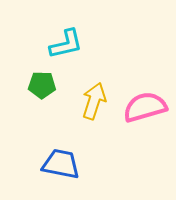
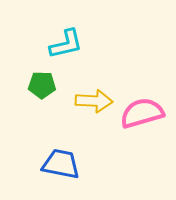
yellow arrow: rotated 75 degrees clockwise
pink semicircle: moved 3 px left, 6 px down
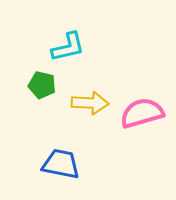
cyan L-shape: moved 2 px right, 3 px down
green pentagon: rotated 12 degrees clockwise
yellow arrow: moved 4 px left, 2 px down
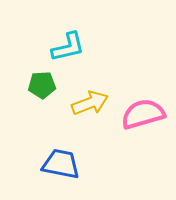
green pentagon: rotated 16 degrees counterclockwise
yellow arrow: rotated 24 degrees counterclockwise
pink semicircle: moved 1 px right, 1 px down
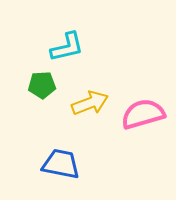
cyan L-shape: moved 1 px left
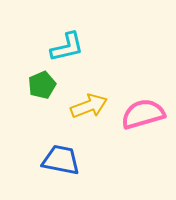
green pentagon: rotated 20 degrees counterclockwise
yellow arrow: moved 1 px left, 3 px down
blue trapezoid: moved 4 px up
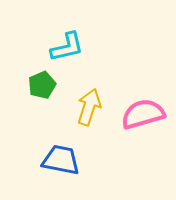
yellow arrow: moved 1 px down; rotated 51 degrees counterclockwise
